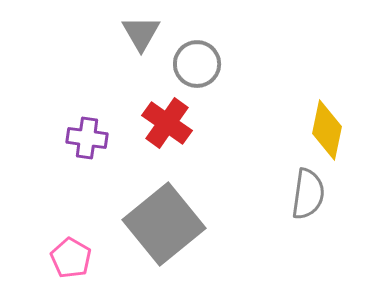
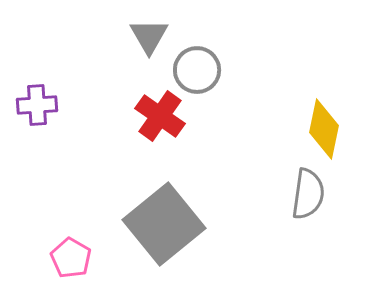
gray triangle: moved 8 px right, 3 px down
gray circle: moved 6 px down
red cross: moved 7 px left, 7 px up
yellow diamond: moved 3 px left, 1 px up
purple cross: moved 50 px left, 33 px up; rotated 12 degrees counterclockwise
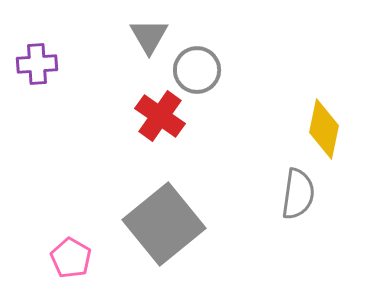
purple cross: moved 41 px up
gray semicircle: moved 10 px left
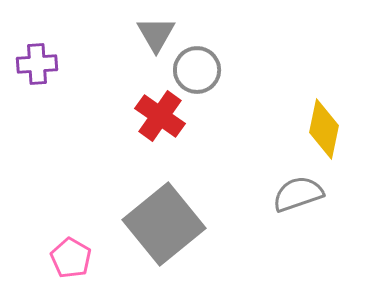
gray triangle: moved 7 px right, 2 px up
gray semicircle: rotated 117 degrees counterclockwise
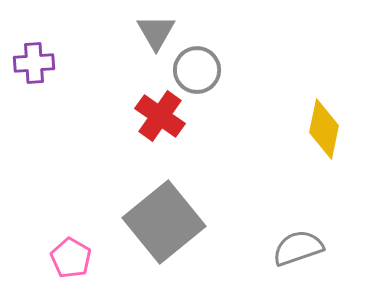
gray triangle: moved 2 px up
purple cross: moved 3 px left, 1 px up
gray semicircle: moved 54 px down
gray square: moved 2 px up
